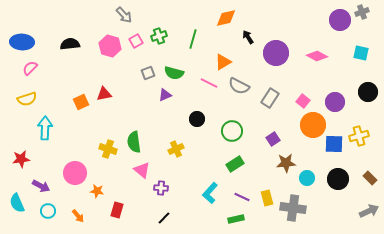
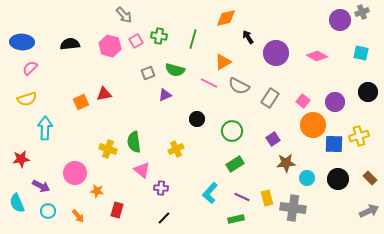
green cross at (159, 36): rotated 28 degrees clockwise
green semicircle at (174, 73): moved 1 px right, 3 px up
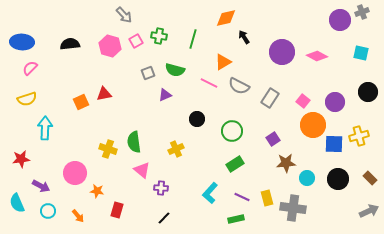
black arrow at (248, 37): moved 4 px left
purple circle at (276, 53): moved 6 px right, 1 px up
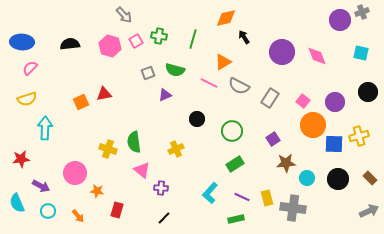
pink diamond at (317, 56): rotated 40 degrees clockwise
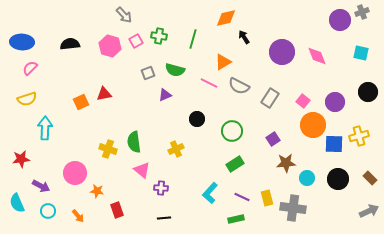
red rectangle at (117, 210): rotated 35 degrees counterclockwise
black line at (164, 218): rotated 40 degrees clockwise
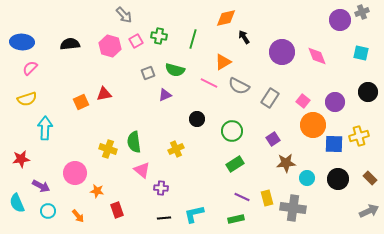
cyan L-shape at (210, 193): moved 16 px left, 21 px down; rotated 35 degrees clockwise
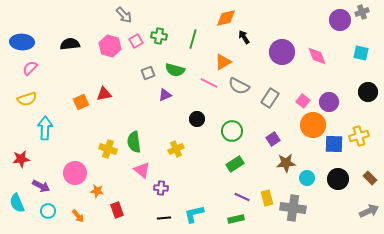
purple circle at (335, 102): moved 6 px left
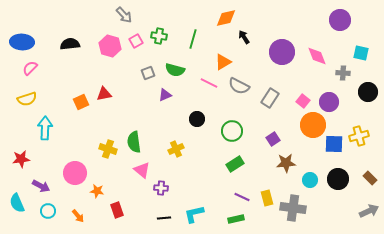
gray cross at (362, 12): moved 19 px left, 61 px down; rotated 24 degrees clockwise
cyan circle at (307, 178): moved 3 px right, 2 px down
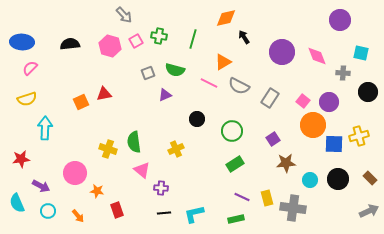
black line at (164, 218): moved 5 px up
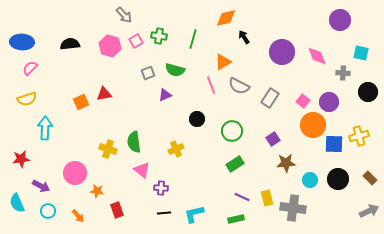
pink line at (209, 83): moved 2 px right, 2 px down; rotated 42 degrees clockwise
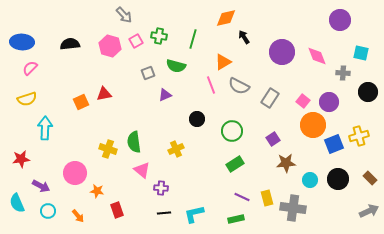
green semicircle at (175, 70): moved 1 px right, 4 px up
blue square at (334, 144): rotated 24 degrees counterclockwise
